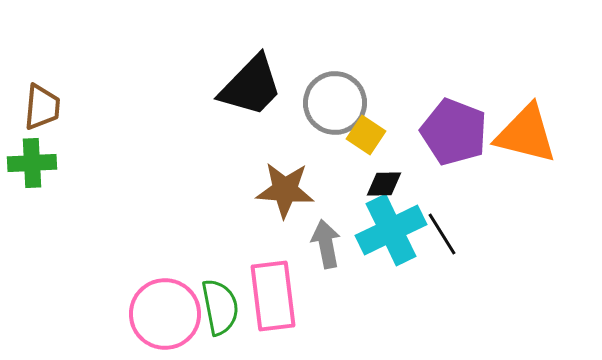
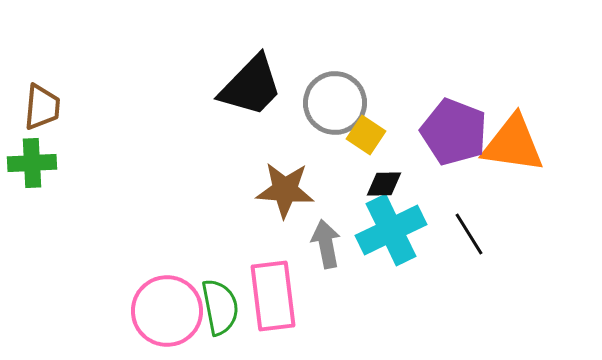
orange triangle: moved 13 px left, 10 px down; rotated 6 degrees counterclockwise
black line: moved 27 px right
pink circle: moved 2 px right, 3 px up
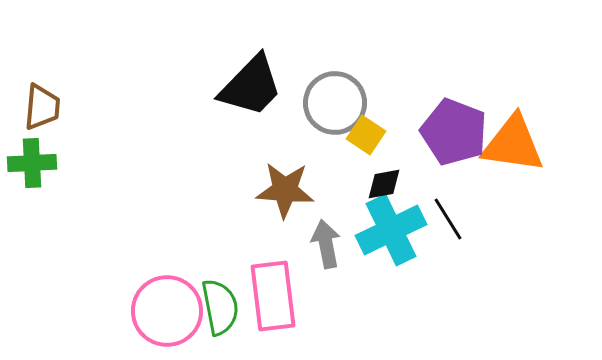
black diamond: rotated 9 degrees counterclockwise
black line: moved 21 px left, 15 px up
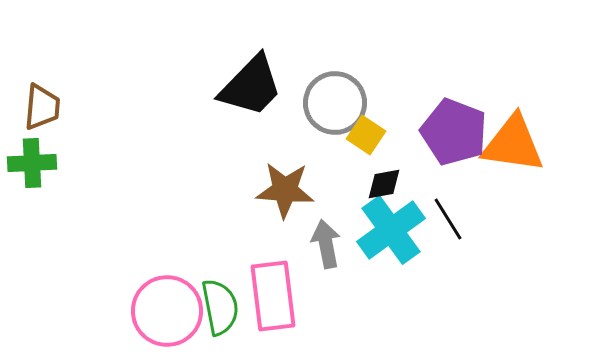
cyan cross: rotated 10 degrees counterclockwise
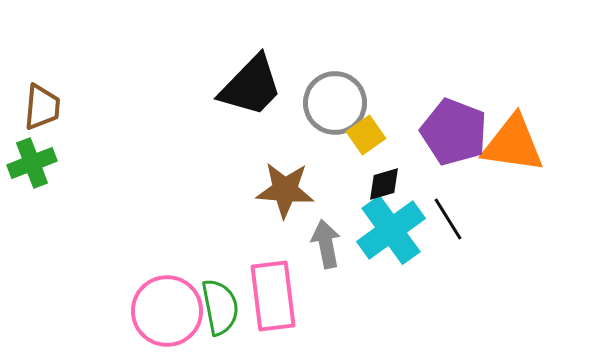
yellow square: rotated 21 degrees clockwise
green cross: rotated 18 degrees counterclockwise
black diamond: rotated 6 degrees counterclockwise
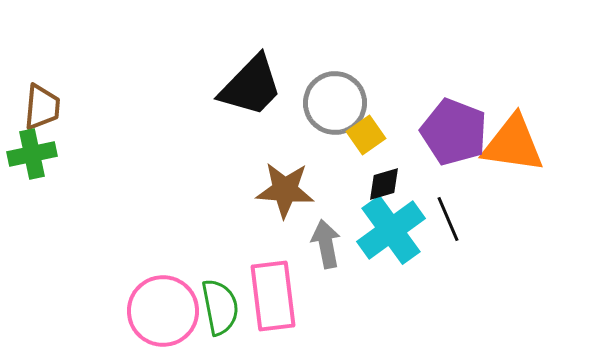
green cross: moved 9 px up; rotated 9 degrees clockwise
black line: rotated 9 degrees clockwise
pink circle: moved 4 px left
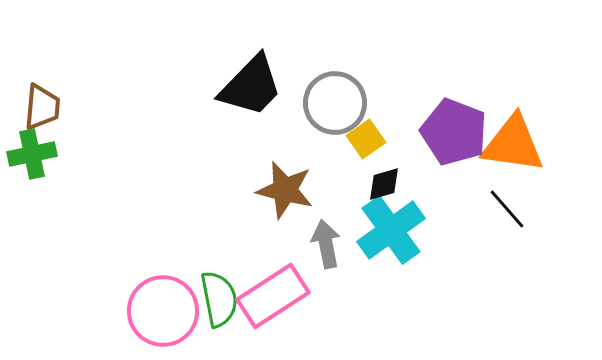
yellow square: moved 4 px down
brown star: rotated 10 degrees clockwise
black line: moved 59 px right, 10 px up; rotated 18 degrees counterclockwise
pink rectangle: rotated 64 degrees clockwise
green semicircle: moved 1 px left, 8 px up
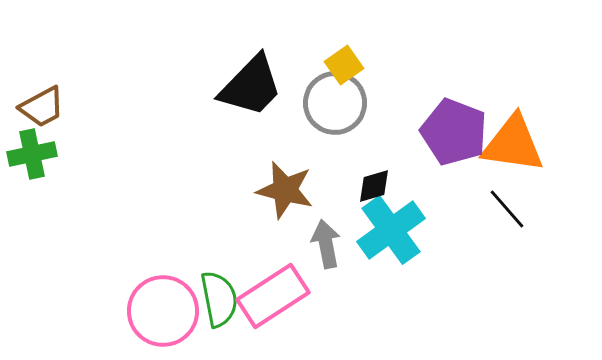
brown trapezoid: rotated 57 degrees clockwise
yellow square: moved 22 px left, 74 px up
black diamond: moved 10 px left, 2 px down
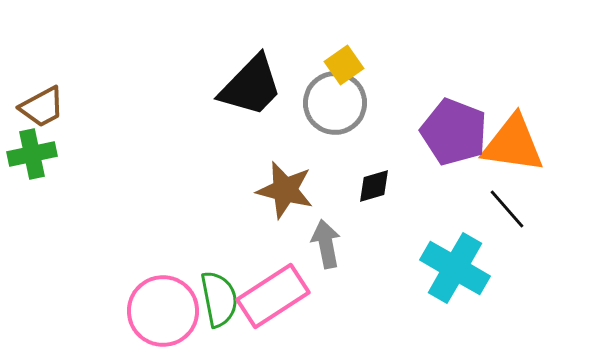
cyan cross: moved 64 px right, 38 px down; rotated 24 degrees counterclockwise
